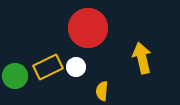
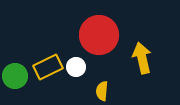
red circle: moved 11 px right, 7 px down
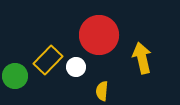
yellow rectangle: moved 7 px up; rotated 20 degrees counterclockwise
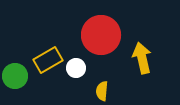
red circle: moved 2 px right
yellow rectangle: rotated 16 degrees clockwise
white circle: moved 1 px down
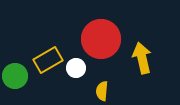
red circle: moved 4 px down
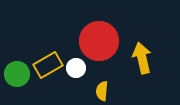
red circle: moved 2 px left, 2 px down
yellow rectangle: moved 5 px down
green circle: moved 2 px right, 2 px up
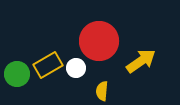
yellow arrow: moved 1 px left, 3 px down; rotated 68 degrees clockwise
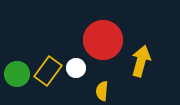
red circle: moved 4 px right, 1 px up
yellow arrow: rotated 40 degrees counterclockwise
yellow rectangle: moved 6 px down; rotated 24 degrees counterclockwise
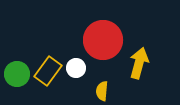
yellow arrow: moved 2 px left, 2 px down
